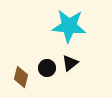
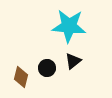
black triangle: moved 3 px right, 2 px up
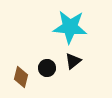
cyan star: moved 1 px right, 1 px down
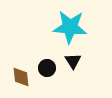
black triangle: rotated 24 degrees counterclockwise
brown diamond: rotated 20 degrees counterclockwise
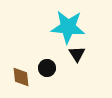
cyan star: moved 2 px left
black triangle: moved 4 px right, 7 px up
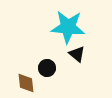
black triangle: rotated 18 degrees counterclockwise
brown diamond: moved 5 px right, 6 px down
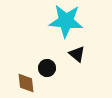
cyan star: moved 2 px left, 6 px up
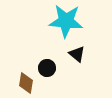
brown diamond: rotated 15 degrees clockwise
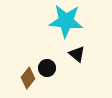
brown diamond: moved 2 px right, 5 px up; rotated 30 degrees clockwise
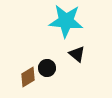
brown diamond: moved 1 px up; rotated 20 degrees clockwise
